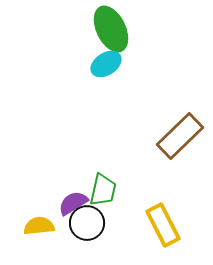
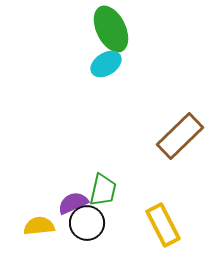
purple semicircle: rotated 8 degrees clockwise
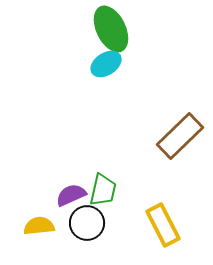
purple semicircle: moved 2 px left, 8 px up
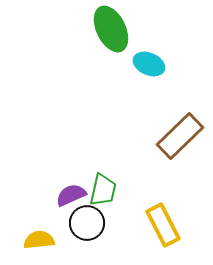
cyan ellipse: moved 43 px right; rotated 56 degrees clockwise
yellow semicircle: moved 14 px down
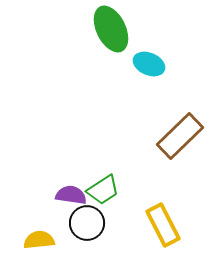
green trapezoid: rotated 44 degrees clockwise
purple semicircle: rotated 32 degrees clockwise
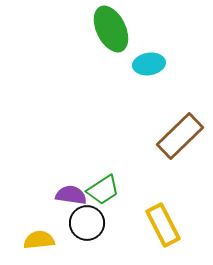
cyan ellipse: rotated 32 degrees counterclockwise
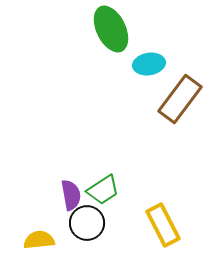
brown rectangle: moved 37 px up; rotated 9 degrees counterclockwise
purple semicircle: rotated 72 degrees clockwise
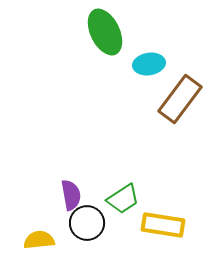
green ellipse: moved 6 px left, 3 px down
green trapezoid: moved 20 px right, 9 px down
yellow rectangle: rotated 54 degrees counterclockwise
